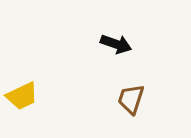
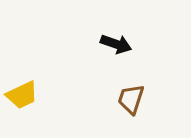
yellow trapezoid: moved 1 px up
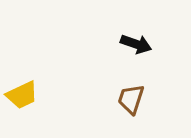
black arrow: moved 20 px right
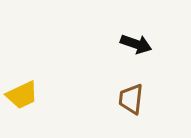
brown trapezoid: rotated 12 degrees counterclockwise
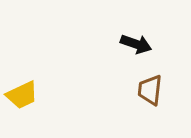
brown trapezoid: moved 19 px right, 9 px up
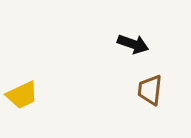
black arrow: moved 3 px left
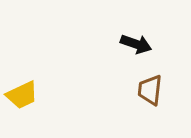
black arrow: moved 3 px right
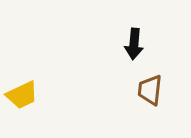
black arrow: moved 2 px left; rotated 76 degrees clockwise
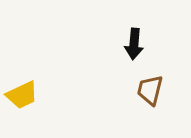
brown trapezoid: rotated 8 degrees clockwise
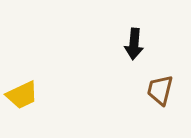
brown trapezoid: moved 10 px right
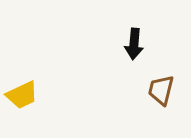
brown trapezoid: moved 1 px right
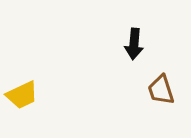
brown trapezoid: rotated 32 degrees counterclockwise
